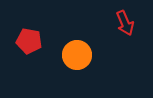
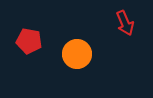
orange circle: moved 1 px up
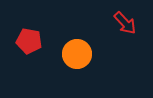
red arrow: rotated 20 degrees counterclockwise
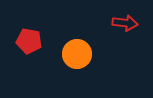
red arrow: rotated 40 degrees counterclockwise
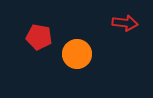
red pentagon: moved 10 px right, 4 px up
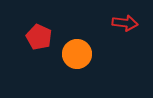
red pentagon: rotated 15 degrees clockwise
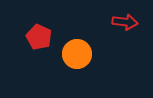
red arrow: moved 1 px up
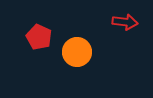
orange circle: moved 2 px up
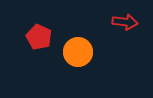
orange circle: moved 1 px right
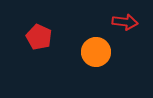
orange circle: moved 18 px right
